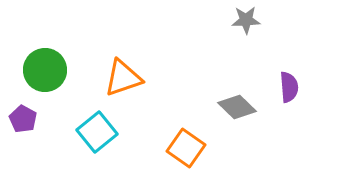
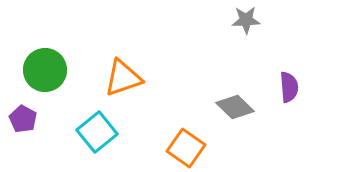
gray diamond: moved 2 px left
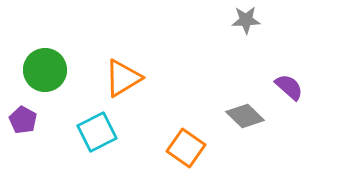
orange triangle: rotated 12 degrees counterclockwise
purple semicircle: rotated 44 degrees counterclockwise
gray diamond: moved 10 px right, 9 px down
purple pentagon: moved 1 px down
cyan square: rotated 12 degrees clockwise
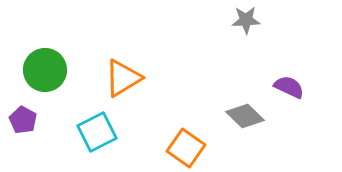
purple semicircle: rotated 16 degrees counterclockwise
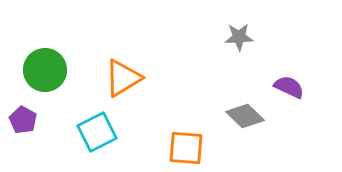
gray star: moved 7 px left, 17 px down
orange square: rotated 30 degrees counterclockwise
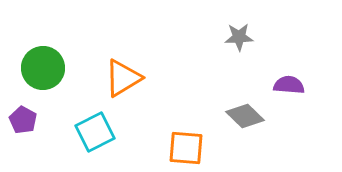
green circle: moved 2 px left, 2 px up
purple semicircle: moved 2 px up; rotated 20 degrees counterclockwise
cyan square: moved 2 px left
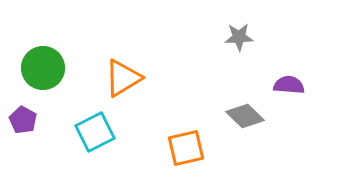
orange square: rotated 18 degrees counterclockwise
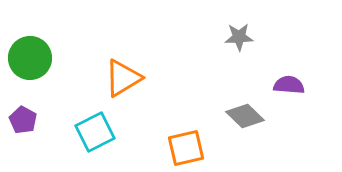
green circle: moved 13 px left, 10 px up
